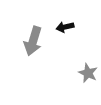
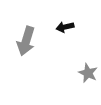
gray arrow: moved 7 px left
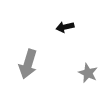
gray arrow: moved 2 px right, 23 px down
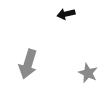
black arrow: moved 1 px right, 13 px up
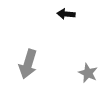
black arrow: rotated 18 degrees clockwise
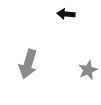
gray star: moved 3 px up; rotated 24 degrees clockwise
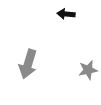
gray star: rotated 12 degrees clockwise
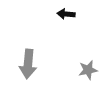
gray arrow: rotated 12 degrees counterclockwise
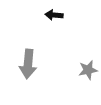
black arrow: moved 12 px left, 1 px down
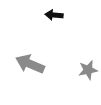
gray arrow: moved 2 px right; rotated 108 degrees clockwise
